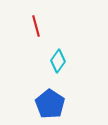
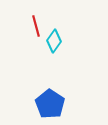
cyan diamond: moved 4 px left, 20 px up
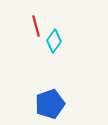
blue pentagon: rotated 20 degrees clockwise
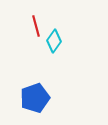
blue pentagon: moved 15 px left, 6 px up
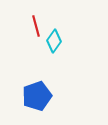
blue pentagon: moved 2 px right, 2 px up
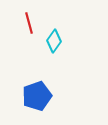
red line: moved 7 px left, 3 px up
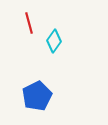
blue pentagon: rotated 8 degrees counterclockwise
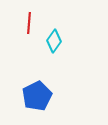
red line: rotated 20 degrees clockwise
